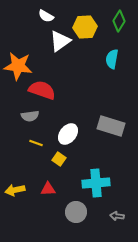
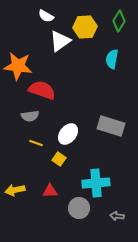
red triangle: moved 2 px right, 2 px down
gray circle: moved 3 px right, 4 px up
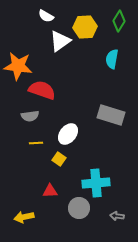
gray rectangle: moved 11 px up
yellow line: rotated 24 degrees counterclockwise
yellow arrow: moved 9 px right, 27 px down
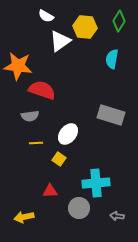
yellow hexagon: rotated 10 degrees clockwise
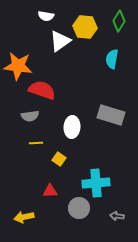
white semicircle: rotated 21 degrees counterclockwise
white ellipse: moved 4 px right, 7 px up; rotated 35 degrees counterclockwise
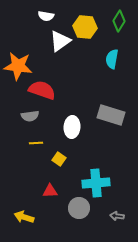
yellow arrow: rotated 30 degrees clockwise
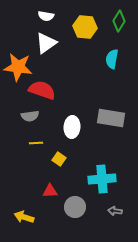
white triangle: moved 14 px left, 2 px down
orange star: moved 1 px down
gray rectangle: moved 3 px down; rotated 8 degrees counterclockwise
cyan cross: moved 6 px right, 4 px up
gray circle: moved 4 px left, 1 px up
gray arrow: moved 2 px left, 5 px up
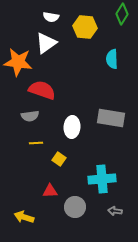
white semicircle: moved 5 px right, 1 px down
green diamond: moved 3 px right, 7 px up
cyan semicircle: rotated 12 degrees counterclockwise
orange star: moved 5 px up
